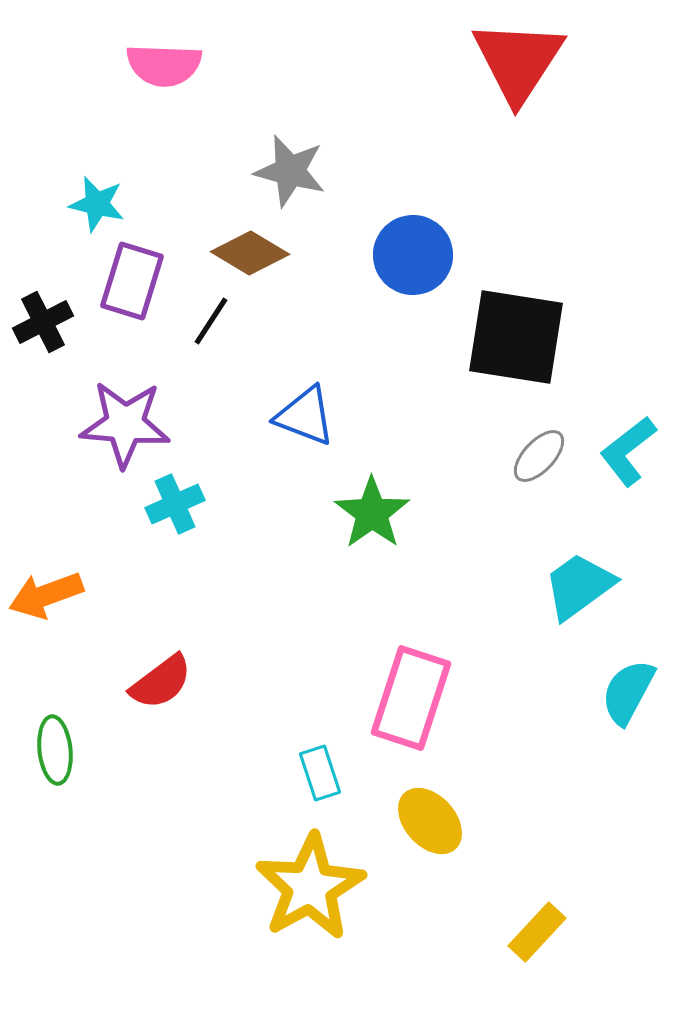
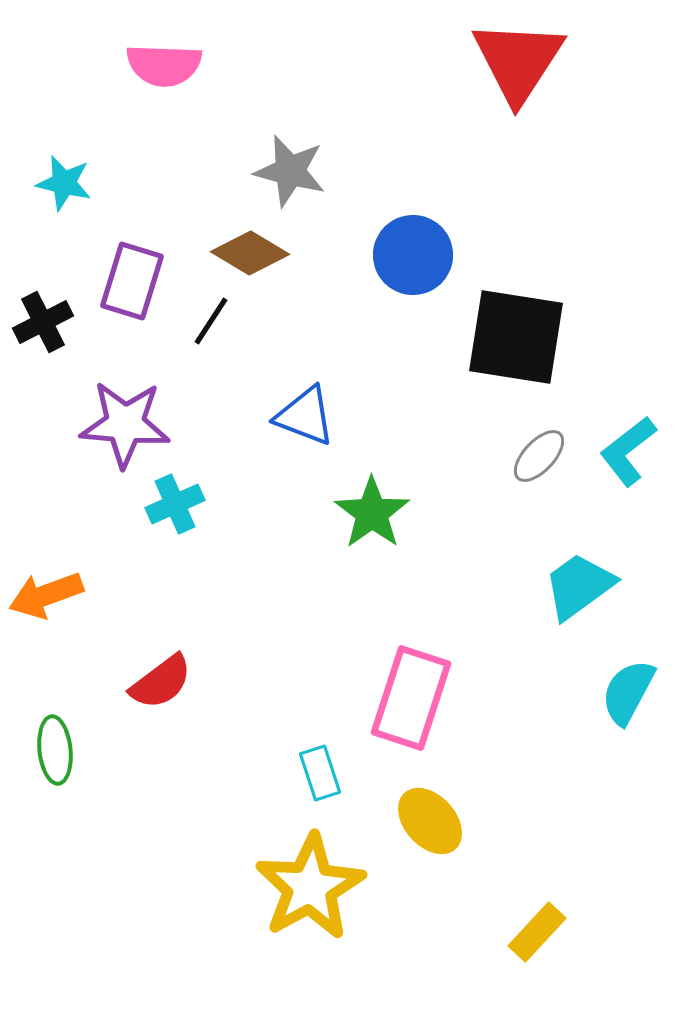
cyan star: moved 33 px left, 21 px up
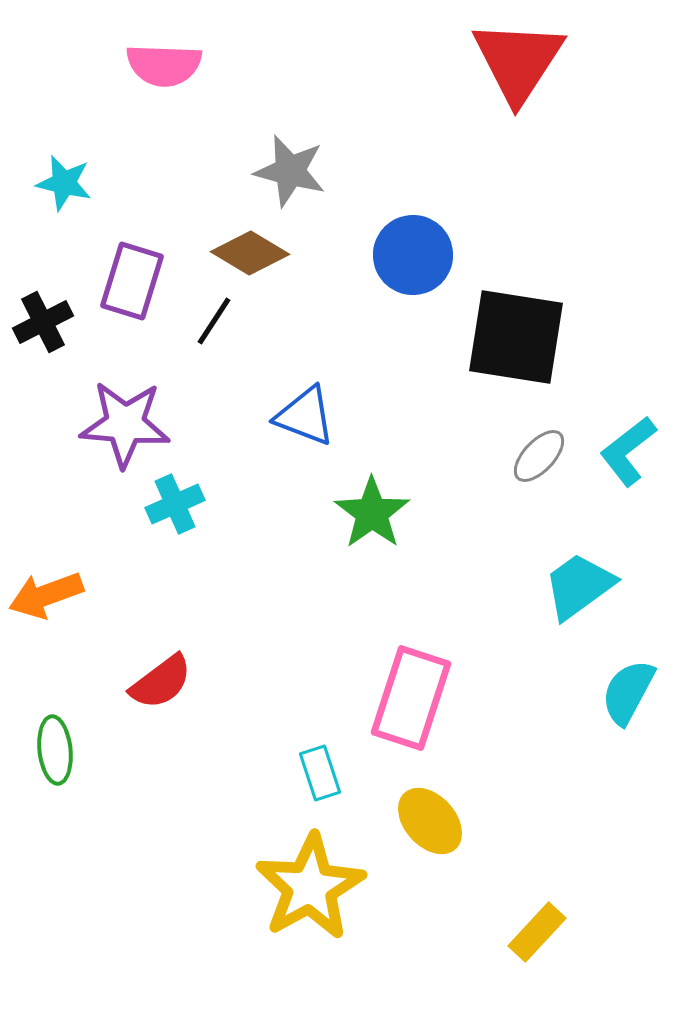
black line: moved 3 px right
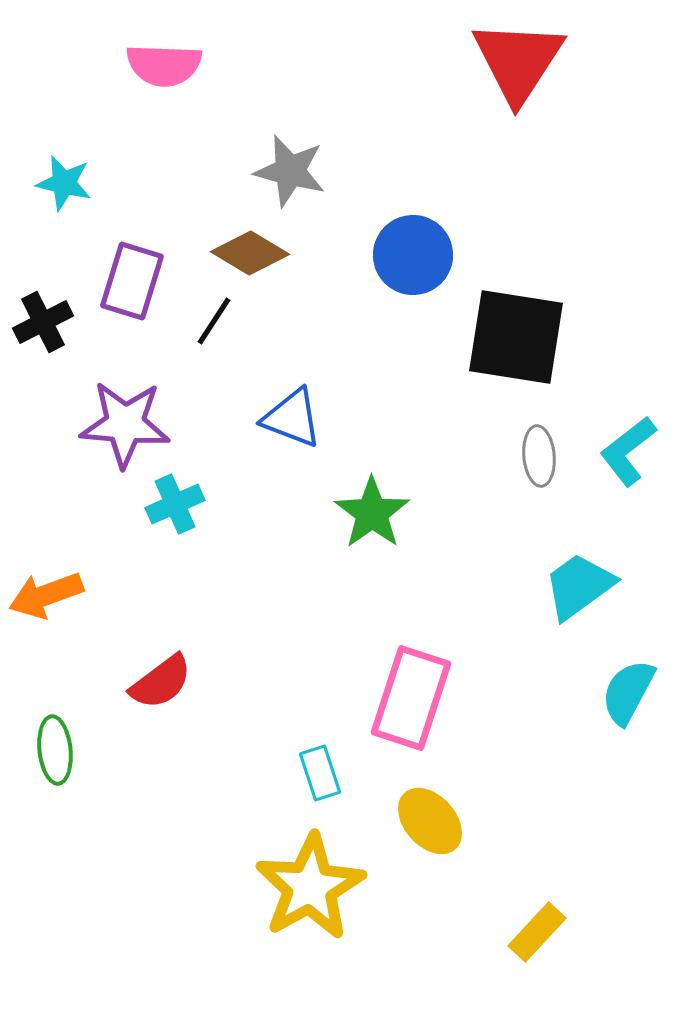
blue triangle: moved 13 px left, 2 px down
gray ellipse: rotated 48 degrees counterclockwise
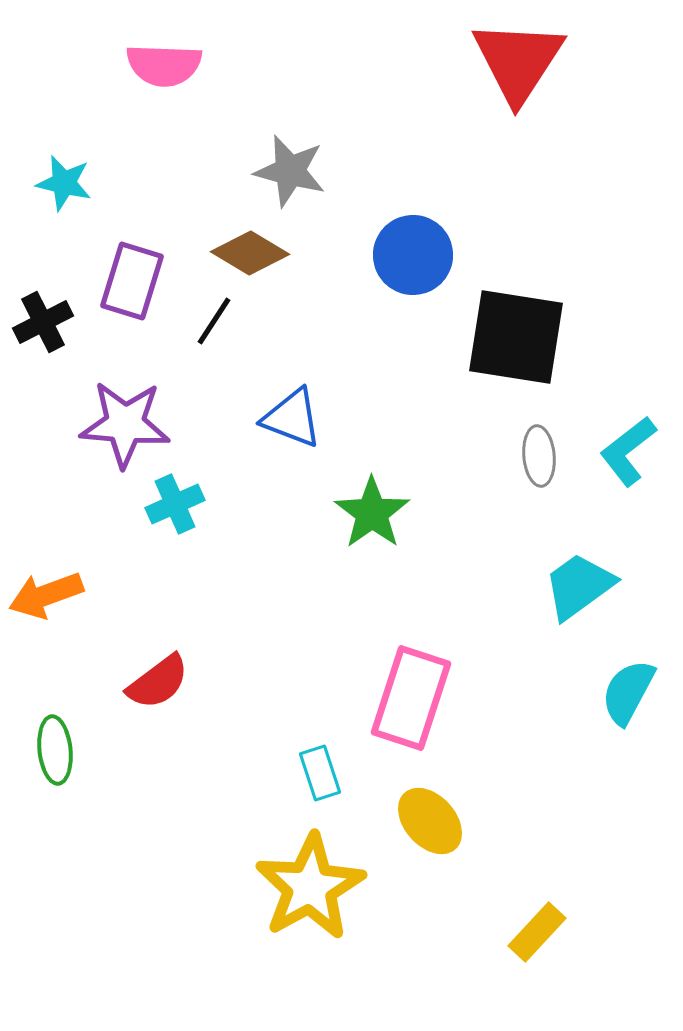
red semicircle: moved 3 px left
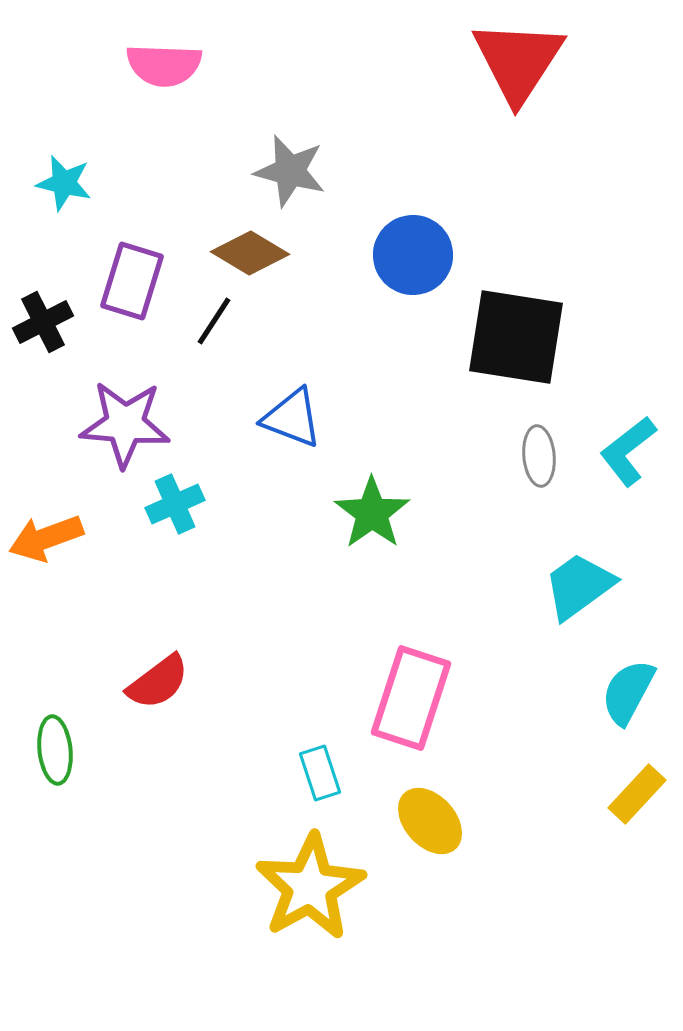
orange arrow: moved 57 px up
yellow rectangle: moved 100 px right, 138 px up
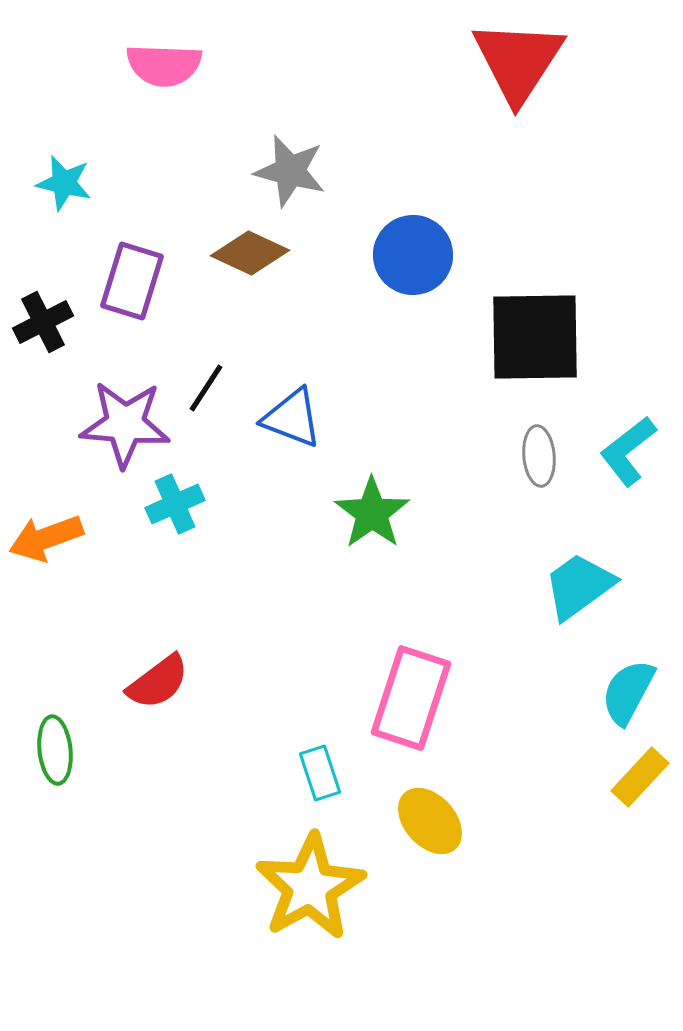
brown diamond: rotated 6 degrees counterclockwise
black line: moved 8 px left, 67 px down
black square: moved 19 px right; rotated 10 degrees counterclockwise
yellow rectangle: moved 3 px right, 17 px up
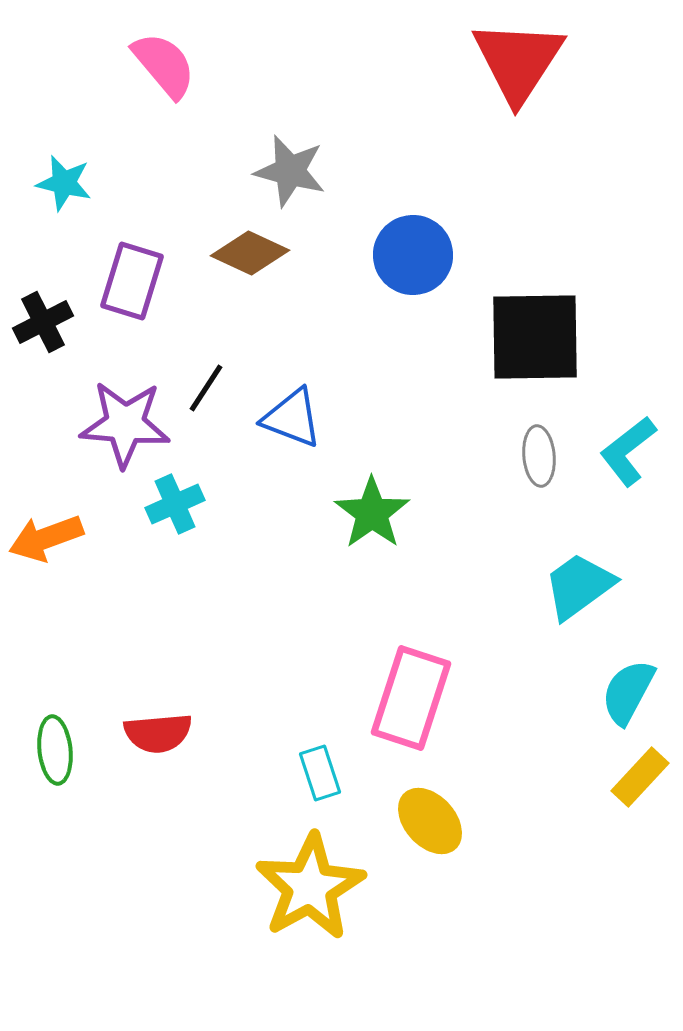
pink semicircle: rotated 132 degrees counterclockwise
red semicircle: moved 51 px down; rotated 32 degrees clockwise
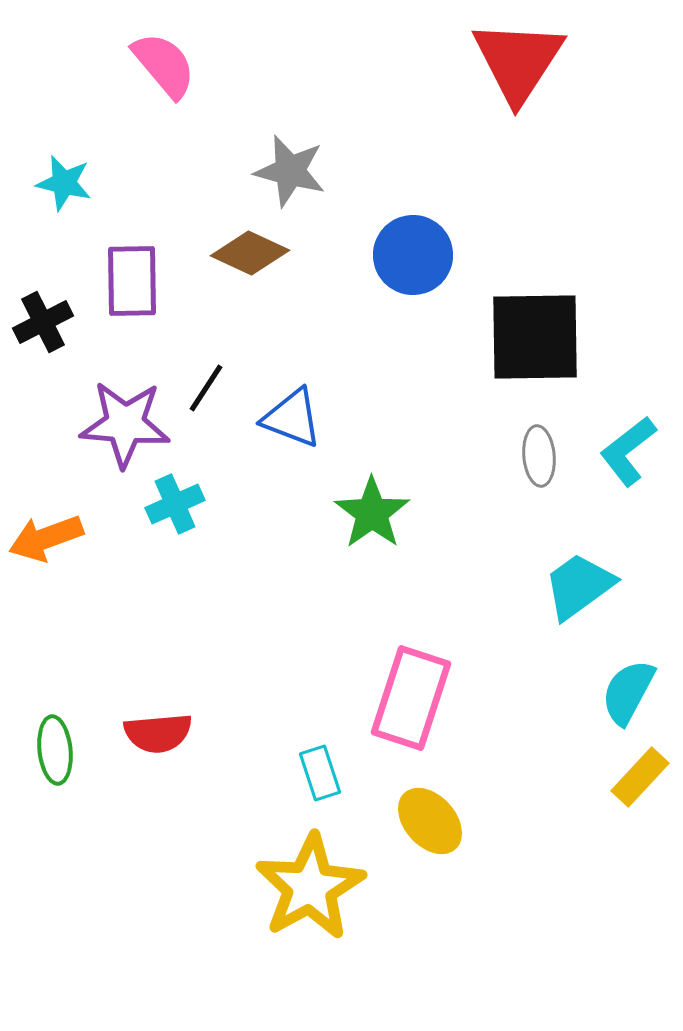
purple rectangle: rotated 18 degrees counterclockwise
